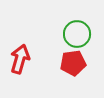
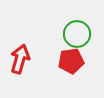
red pentagon: moved 2 px left, 2 px up
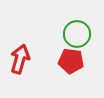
red pentagon: rotated 15 degrees clockwise
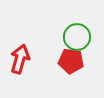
green circle: moved 3 px down
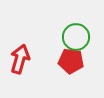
green circle: moved 1 px left
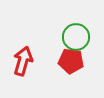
red arrow: moved 3 px right, 2 px down
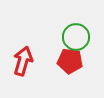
red pentagon: moved 1 px left
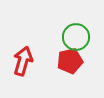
red pentagon: rotated 20 degrees counterclockwise
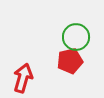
red arrow: moved 17 px down
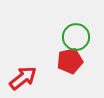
red arrow: rotated 36 degrees clockwise
